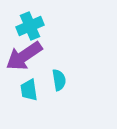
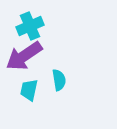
cyan trapezoid: rotated 20 degrees clockwise
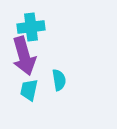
cyan cross: moved 1 px right, 1 px down; rotated 16 degrees clockwise
purple arrow: rotated 72 degrees counterclockwise
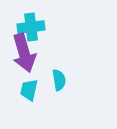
purple arrow: moved 3 px up
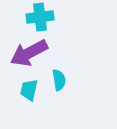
cyan cross: moved 9 px right, 10 px up
purple arrow: moved 5 px right; rotated 78 degrees clockwise
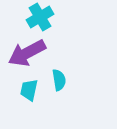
cyan cross: rotated 24 degrees counterclockwise
purple arrow: moved 2 px left
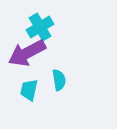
cyan cross: moved 10 px down
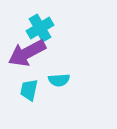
cyan cross: moved 1 px down
cyan semicircle: rotated 95 degrees clockwise
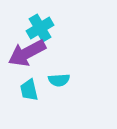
cyan trapezoid: rotated 25 degrees counterclockwise
